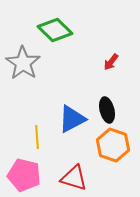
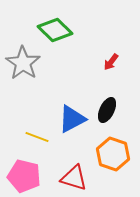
black ellipse: rotated 40 degrees clockwise
yellow line: rotated 65 degrees counterclockwise
orange hexagon: moved 9 px down
pink pentagon: moved 1 px down
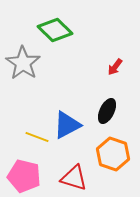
red arrow: moved 4 px right, 5 px down
black ellipse: moved 1 px down
blue triangle: moved 5 px left, 6 px down
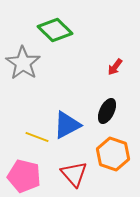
red triangle: moved 4 px up; rotated 32 degrees clockwise
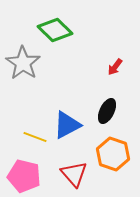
yellow line: moved 2 px left
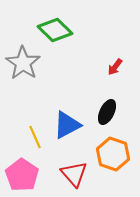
black ellipse: moved 1 px down
yellow line: rotated 45 degrees clockwise
pink pentagon: moved 2 px left, 1 px up; rotated 20 degrees clockwise
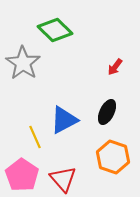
blue triangle: moved 3 px left, 5 px up
orange hexagon: moved 3 px down
red triangle: moved 11 px left, 5 px down
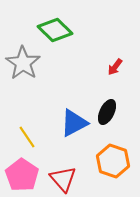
blue triangle: moved 10 px right, 3 px down
yellow line: moved 8 px left; rotated 10 degrees counterclockwise
orange hexagon: moved 4 px down
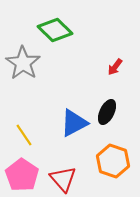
yellow line: moved 3 px left, 2 px up
